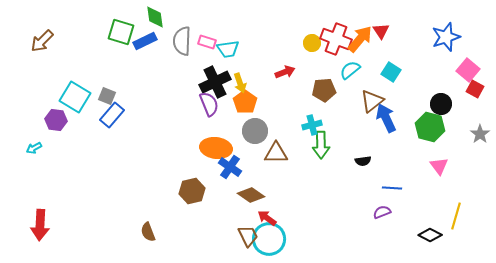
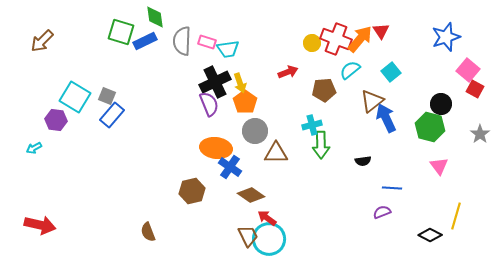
red arrow at (285, 72): moved 3 px right
cyan square at (391, 72): rotated 18 degrees clockwise
red arrow at (40, 225): rotated 80 degrees counterclockwise
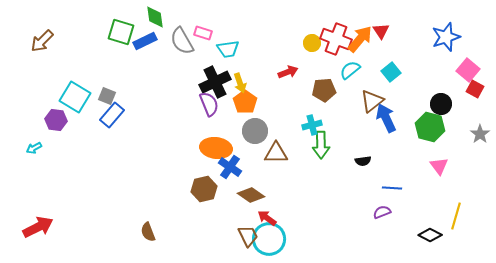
gray semicircle at (182, 41): rotated 32 degrees counterclockwise
pink rectangle at (207, 42): moved 4 px left, 9 px up
brown hexagon at (192, 191): moved 12 px right, 2 px up
red arrow at (40, 225): moved 2 px left, 2 px down; rotated 40 degrees counterclockwise
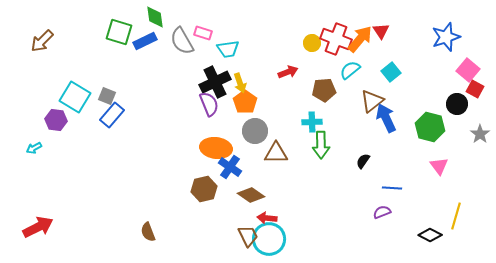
green square at (121, 32): moved 2 px left
black circle at (441, 104): moved 16 px right
cyan cross at (312, 125): moved 3 px up; rotated 12 degrees clockwise
black semicircle at (363, 161): rotated 133 degrees clockwise
red arrow at (267, 218): rotated 30 degrees counterclockwise
